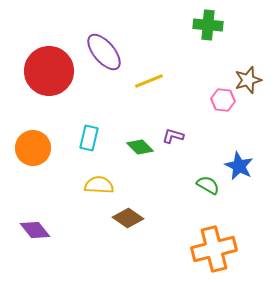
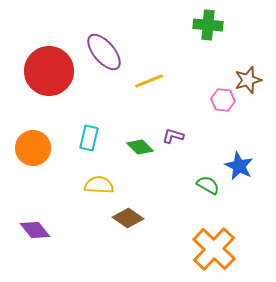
orange cross: rotated 33 degrees counterclockwise
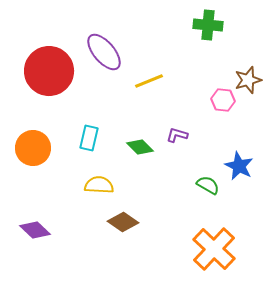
purple L-shape: moved 4 px right, 1 px up
brown diamond: moved 5 px left, 4 px down
purple diamond: rotated 8 degrees counterclockwise
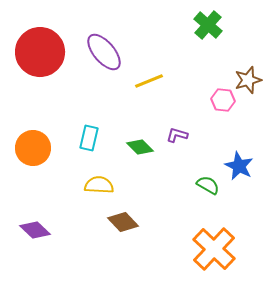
green cross: rotated 36 degrees clockwise
red circle: moved 9 px left, 19 px up
brown diamond: rotated 12 degrees clockwise
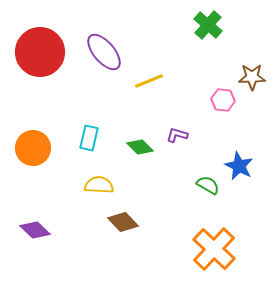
brown star: moved 4 px right, 3 px up; rotated 16 degrees clockwise
